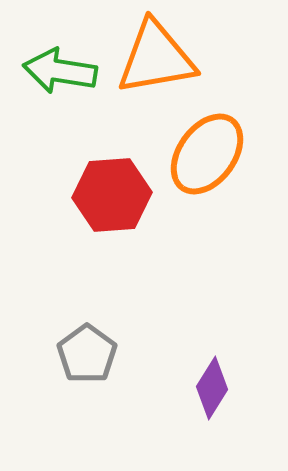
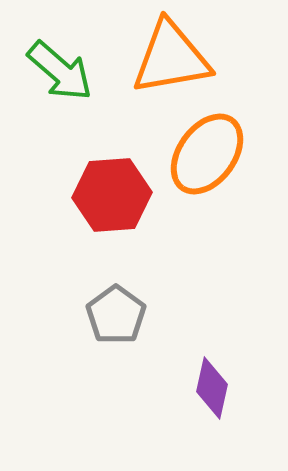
orange triangle: moved 15 px right
green arrow: rotated 148 degrees counterclockwise
gray pentagon: moved 29 px right, 39 px up
purple diamond: rotated 20 degrees counterclockwise
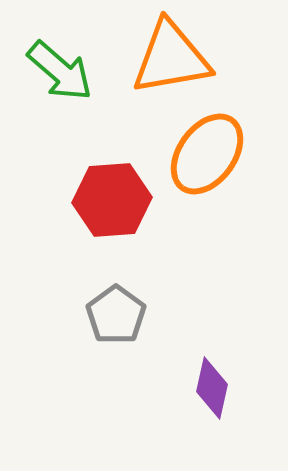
red hexagon: moved 5 px down
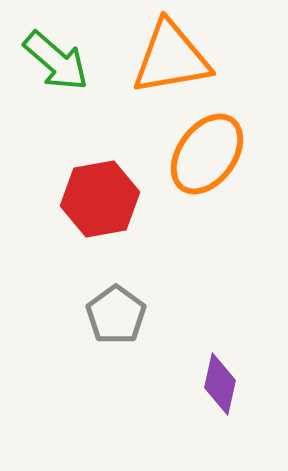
green arrow: moved 4 px left, 10 px up
red hexagon: moved 12 px left, 1 px up; rotated 6 degrees counterclockwise
purple diamond: moved 8 px right, 4 px up
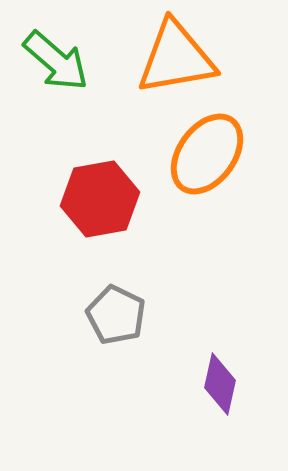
orange triangle: moved 5 px right
gray pentagon: rotated 10 degrees counterclockwise
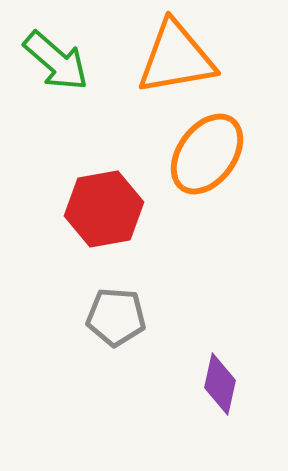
red hexagon: moved 4 px right, 10 px down
gray pentagon: moved 2 px down; rotated 22 degrees counterclockwise
